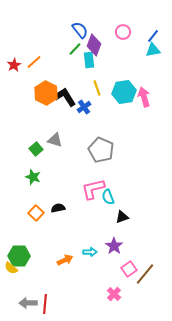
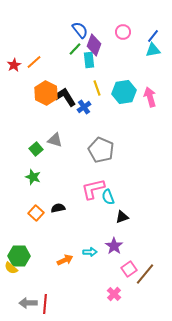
pink arrow: moved 6 px right
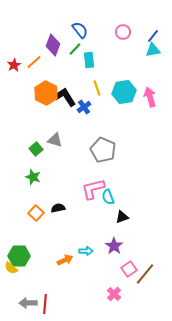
purple diamond: moved 41 px left
gray pentagon: moved 2 px right
cyan arrow: moved 4 px left, 1 px up
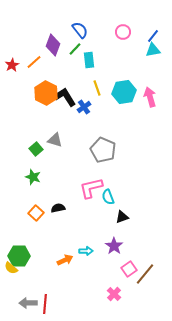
red star: moved 2 px left
pink L-shape: moved 2 px left, 1 px up
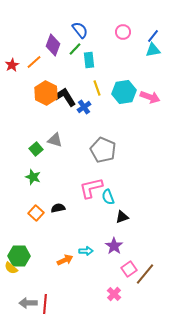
pink arrow: rotated 126 degrees clockwise
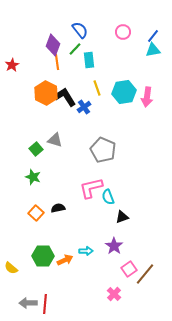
orange line: moved 23 px right; rotated 56 degrees counterclockwise
pink arrow: moved 3 px left; rotated 78 degrees clockwise
green hexagon: moved 24 px right
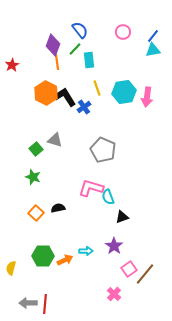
pink L-shape: rotated 30 degrees clockwise
yellow semicircle: rotated 64 degrees clockwise
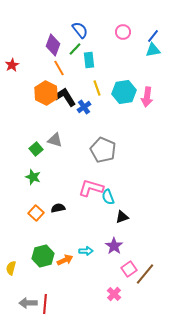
orange line: moved 2 px right, 6 px down; rotated 21 degrees counterclockwise
green hexagon: rotated 15 degrees counterclockwise
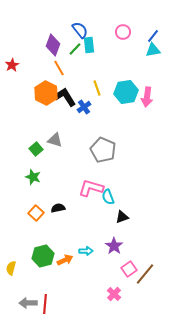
cyan rectangle: moved 15 px up
cyan hexagon: moved 2 px right
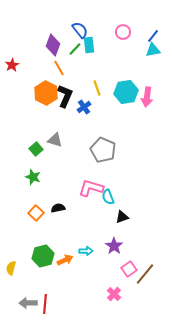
black L-shape: moved 1 px up; rotated 55 degrees clockwise
